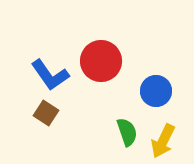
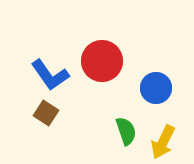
red circle: moved 1 px right
blue circle: moved 3 px up
green semicircle: moved 1 px left, 1 px up
yellow arrow: moved 1 px down
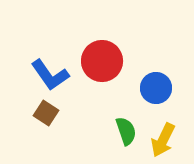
yellow arrow: moved 2 px up
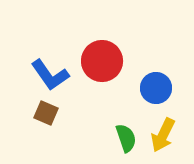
brown square: rotated 10 degrees counterclockwise
green semicircle: moved 7 px down
yellow arrow: moved 5 px up
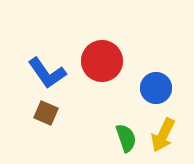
blue L-shape: moved 3 px left, 2 px up
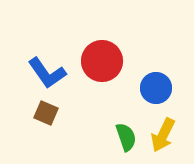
green semicircle: moved 1 px up
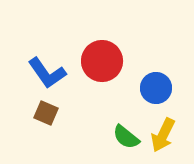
green semicircle: rotated 148 degrees clockwise
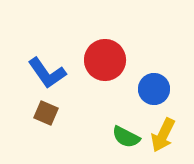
red circle: moved 3 px right, 1 px up
blue circle: moved 2 px left, 1 px down
green semicircle: rotated 12 degrees counterclockwise
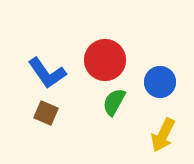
blue circle: moved 6 px right, 7 px up
green semicircle: moved 12 px left, 35 px up; rotated 92 degrees clockwise
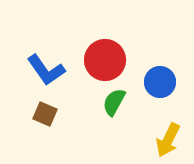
blue L-shape: moved 1 px left, 3 px up
brown square: moved 1 px left, 1 px down
yellow arrow: moved 5 px right, 5 px down
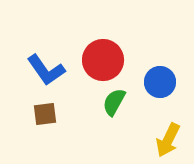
red circle: moved 2 px left
brown square: rotated 30 degrees counterclockwise
